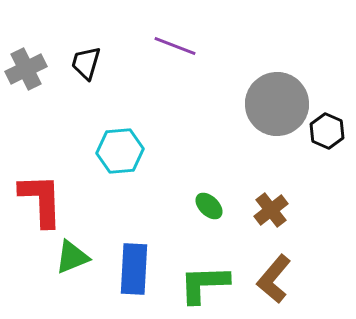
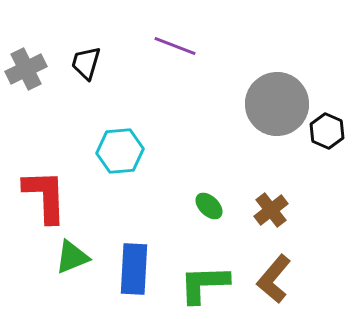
red L-shape: moved 4 px right, 4 px up
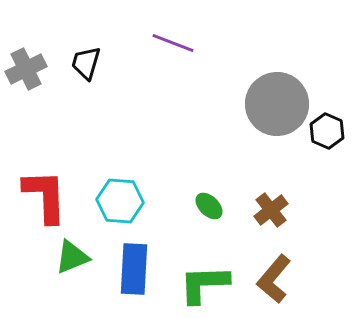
purple line: moved 2 px left, 3 px up
cyan hexagon: moved 50 px down; rotated 9 degrees clockwise
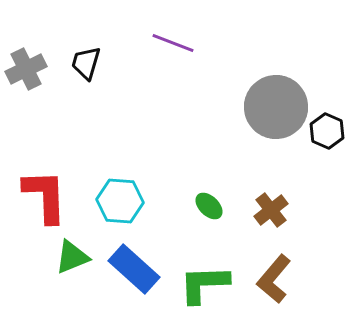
gray circle: moved 1 px left, 3 px down
blue rectangle: rotated 51 degrees counterclockwise
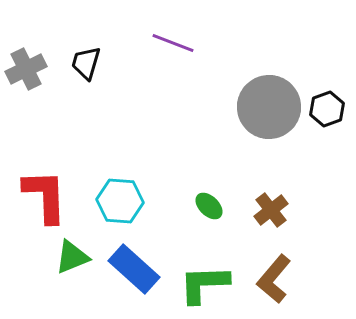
gray circle: moved 7 px left
black hexagon: moved 22 px up; rotated 16 degrees clockwise
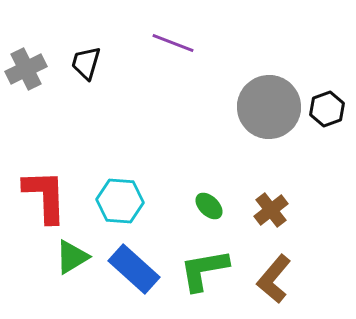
green triangle: rotated 9 degrees counterclockwise
green L-shape: moved 14 px up; rotated 8 degrees counterclockwise
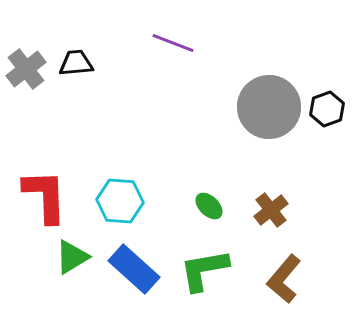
black trapezoid: moved 10 px left; rotated 69 degrees clockwise
gray cross: rotated 12 degrees counterclockwise
brown L-shape: moved 10 px right
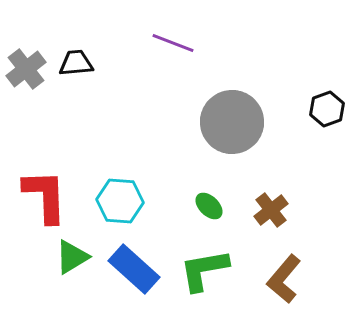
gray circle: moved 37 px left, 15 px down
